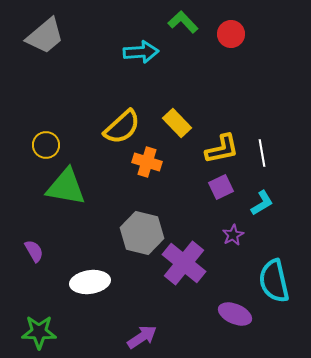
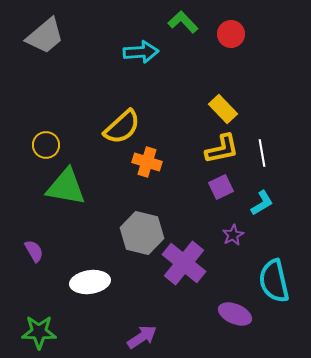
yellow rectangle: moved 46 px right, 14 px up
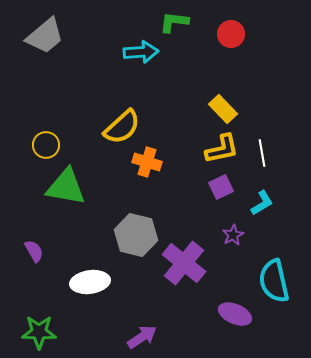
green L-shape: moved 9 px left; rotated 40 degrees counterclockwise
gray hexagon: moved 6 px left, 2 px down
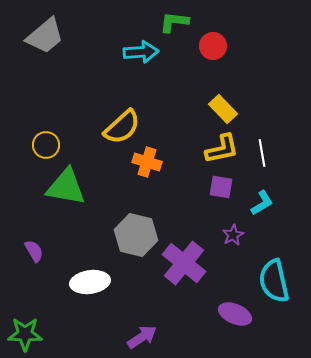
red circle: moved 18 px left, 12 px down
purple square: rotated 35 degrees clockwise
green star: moved 14 px left, 2 px down
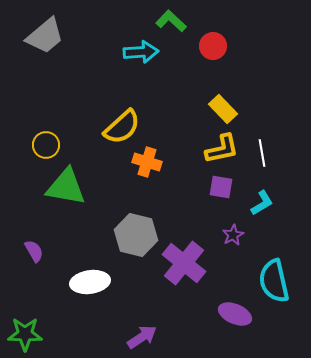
green L-shape: moved 3 px left, 1 px up; rotated 36 degrees clockwise
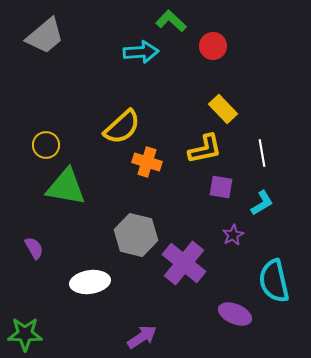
yellow L-shape: moved 17 px left
purple semicircle: moved 3 px up
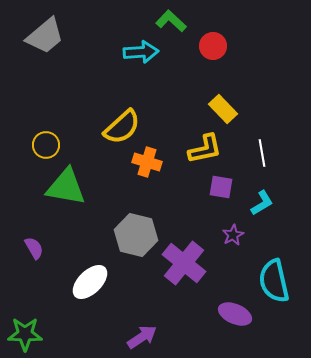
white ellipse: rotated 36 degrees counterclockwise
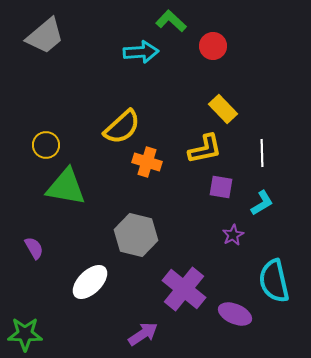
white line: rotated 8 degrees clockwise
purple cross: moved 26 px down
purple arrow: moved 1 px right, 3 px up
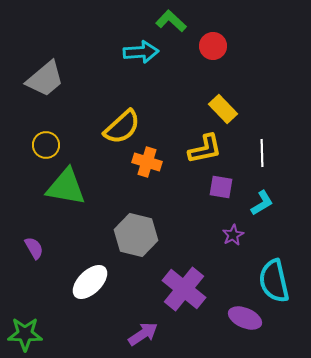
gray trapezoid: moved 43 px down
purple ellipse: moved 10 px right, 4 px down
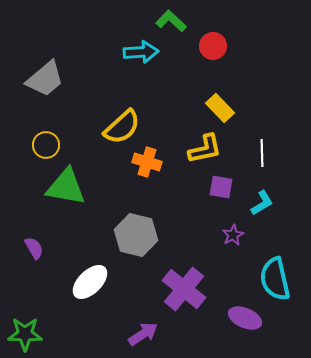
yellow rectangle: moved 3 px left, 1 px up
cyan semicircle: moved 1 px right, 2 px up
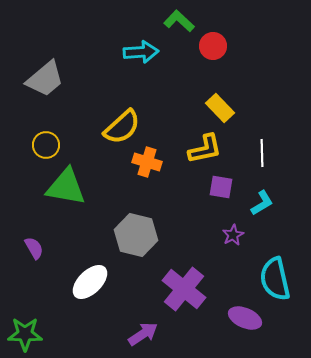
green L-shape: moved 8 px right
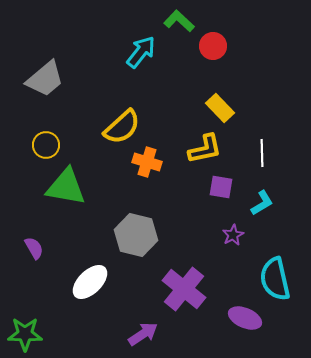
cyan arrow: rotated 48 degrees counterclockwise
